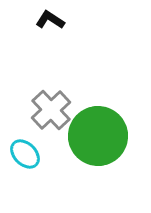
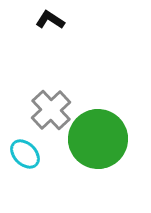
green circle: moved 3 px down
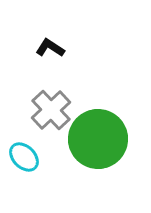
black L-shape: moved 28 px down
cyan ellipse: moved 1 px left, 3 px down
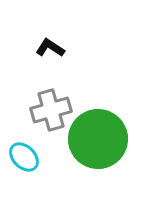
gray cross: rotated 27 degrees clockwise
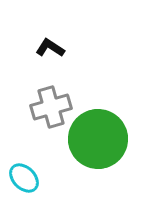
gray cross: moved 3 px up
cyan ellipse: moved 21 px down
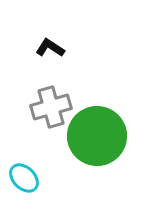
green circle: moved 1 px left, 3 px up
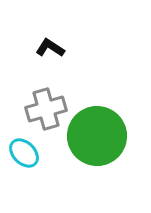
gray cross: moved 5 px left, 2 px down
cyan ellipse: moved 25 px up
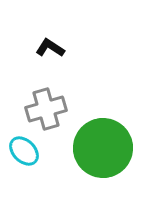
green circle: moved 6 px right, 12 px down
cyan ellipse: moved 2 px up
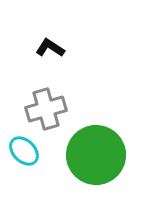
green circle: moved 7 px left, 7 px down
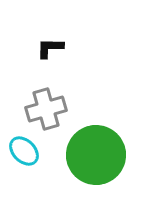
black L-shape: rotated 32 degrees counterclockwise
